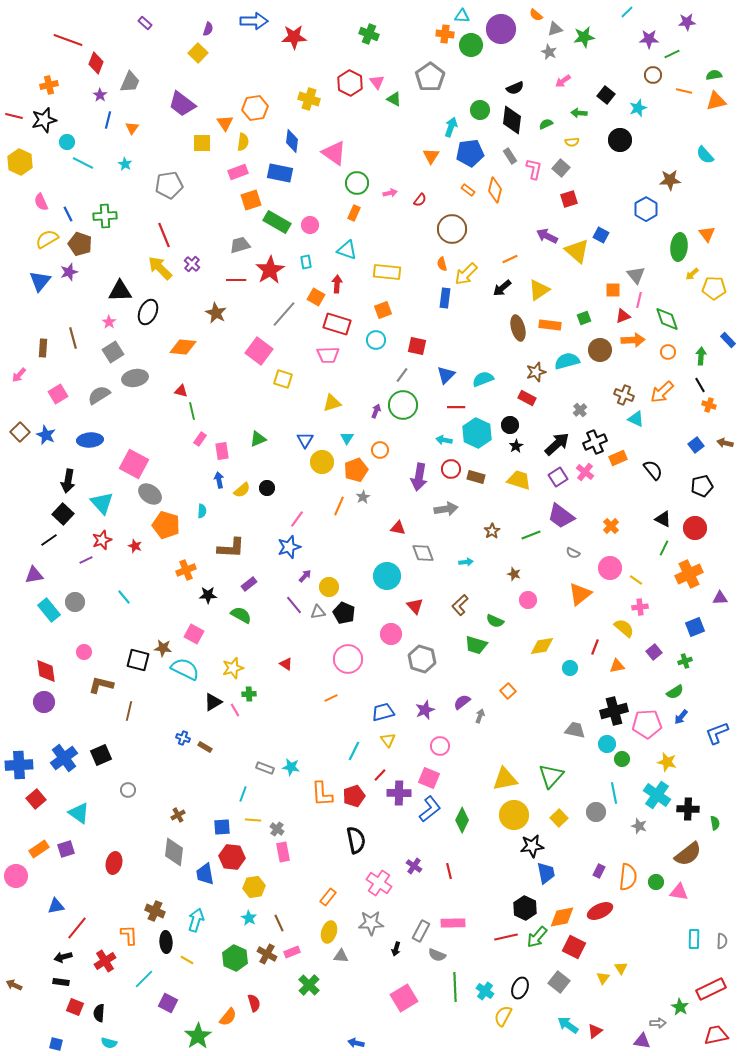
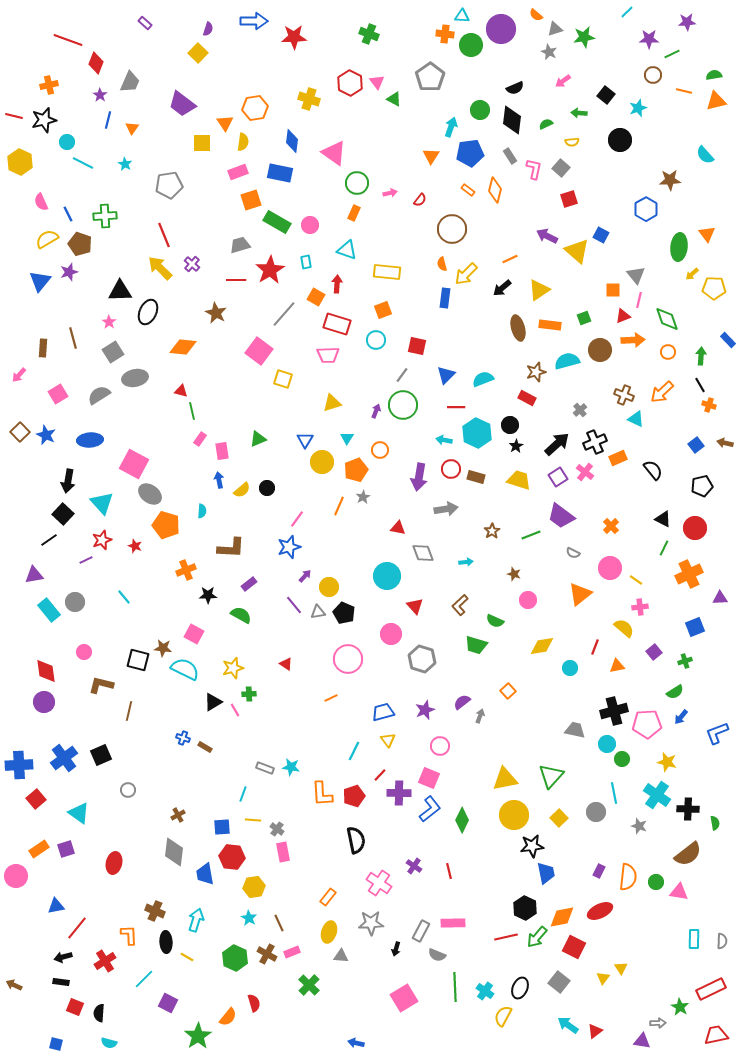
yellow line at (187, 960): moved 3 px up
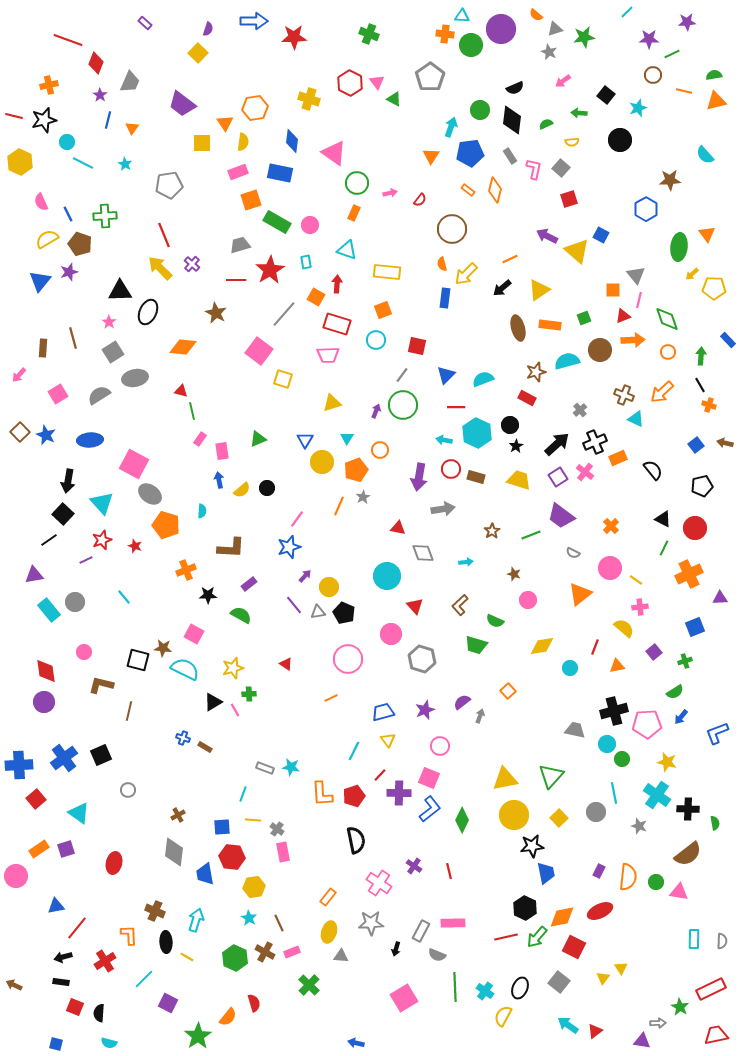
gray arrow at (446, 509): moved 3 px left
brown cross at (267, 954): moved 2 px left, 2 px up
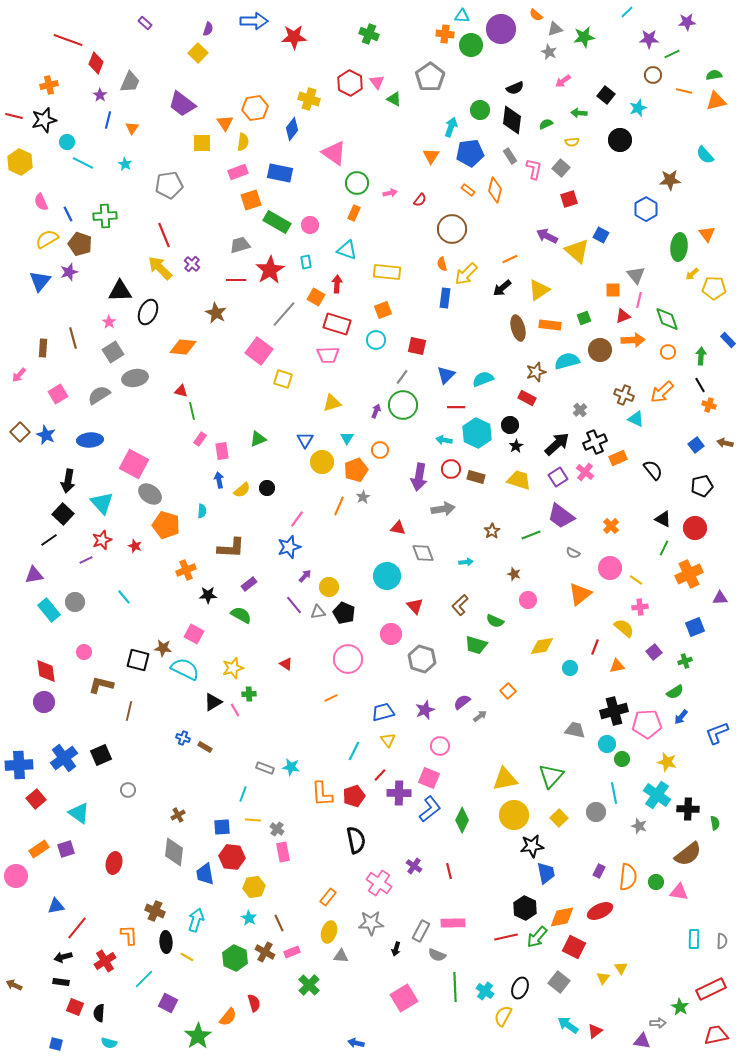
blue diamond at (292, 141): moved 12 px up; rotated 30 degrees clockwise
gray line at (402, 375): moved 2 px down
gray arrow at (480, 716): rotated 32 degrees clockwise
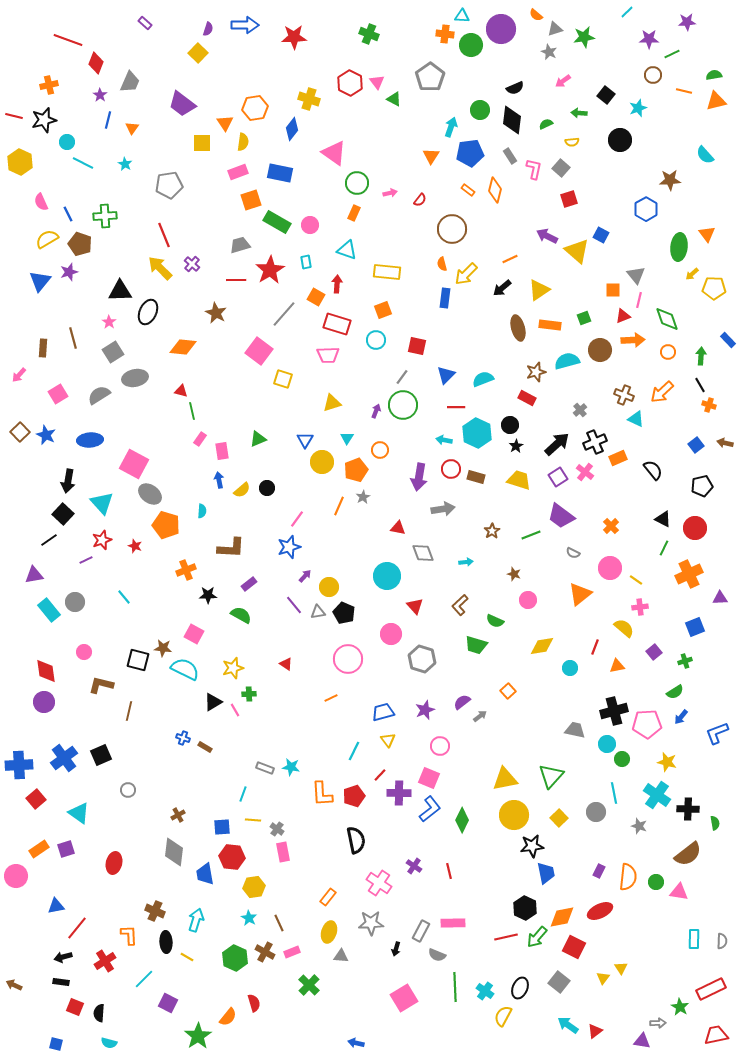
blue arrow at (254, 21): moved 9 px left, 4 px down
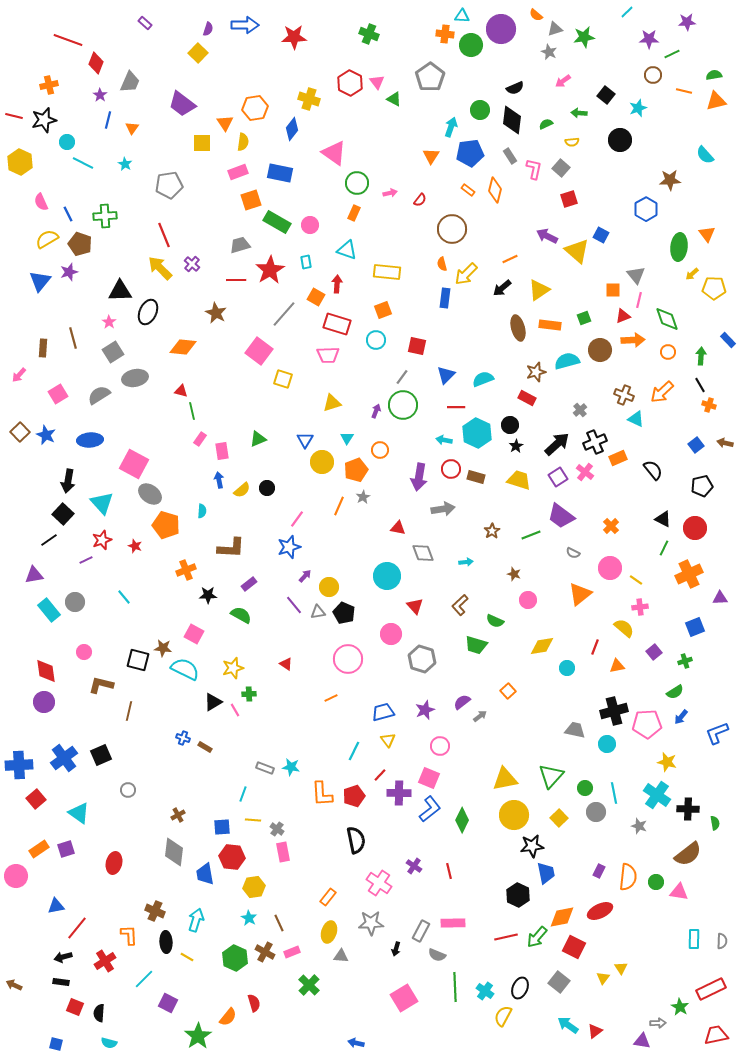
cyan circle at (570, 668): moved 3 px left
green circle at (622, 759): moved 37 px left, 29 px down
black hexagon at (525, 908): moved 7 px left, 13 px up
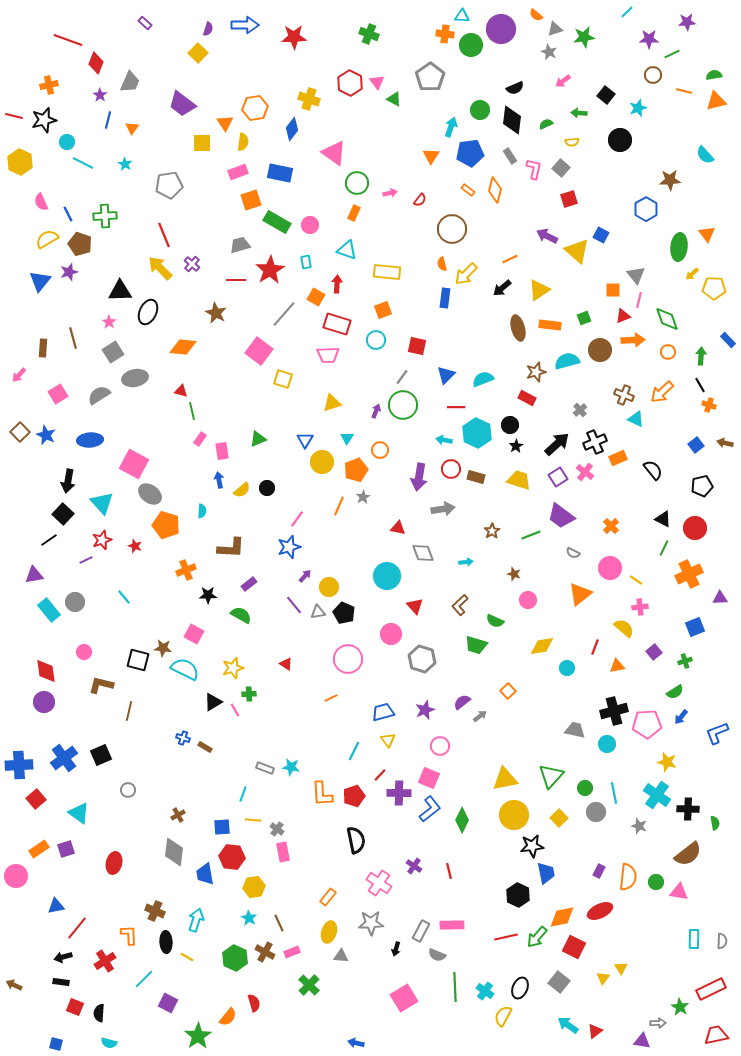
pink rectangle at (453, 923): moved 1 px left, 2 px down
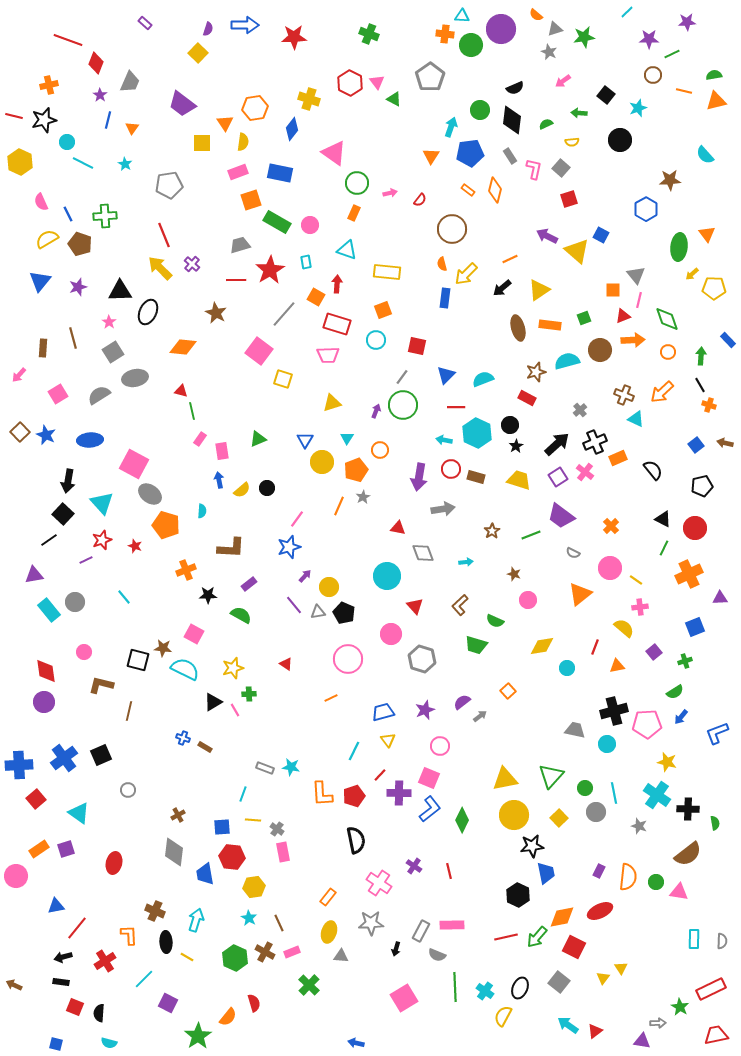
purple star at (69, 272): moved 9 px right, 15 px down
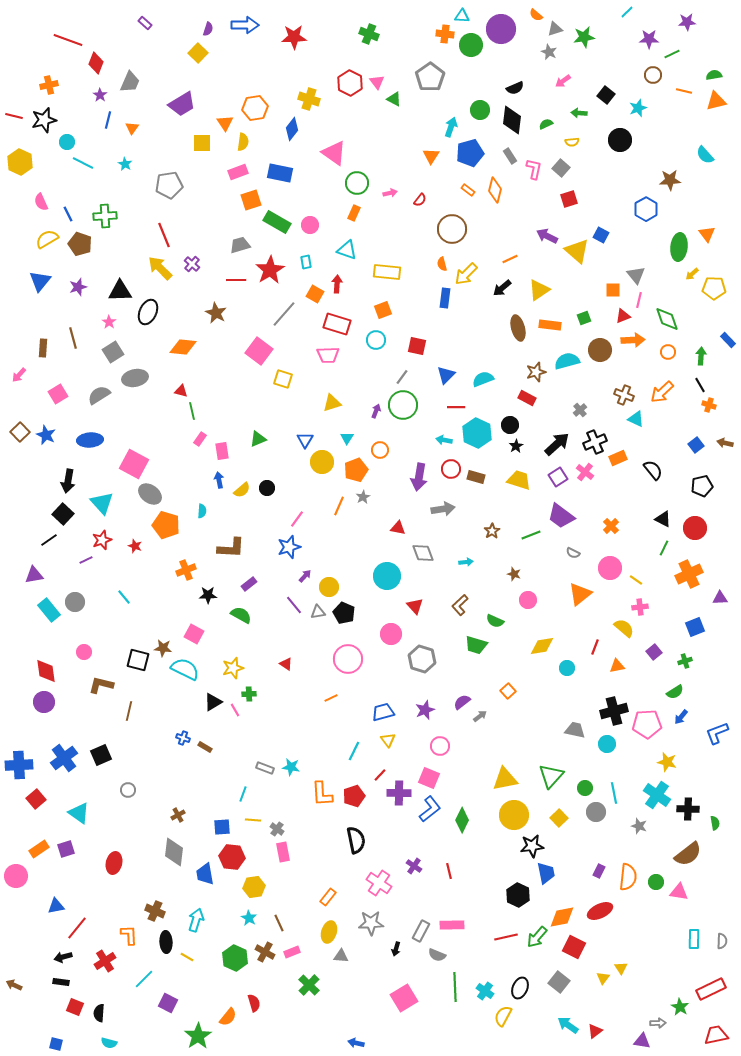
purple trapezoid at (182, 104): rotated 68 degrees counterclockwise
blue pentagon at (470, 153): rotated 8 degrees counterclockwise
orange square at (316, 297): moved 1 px left, 3 px up
